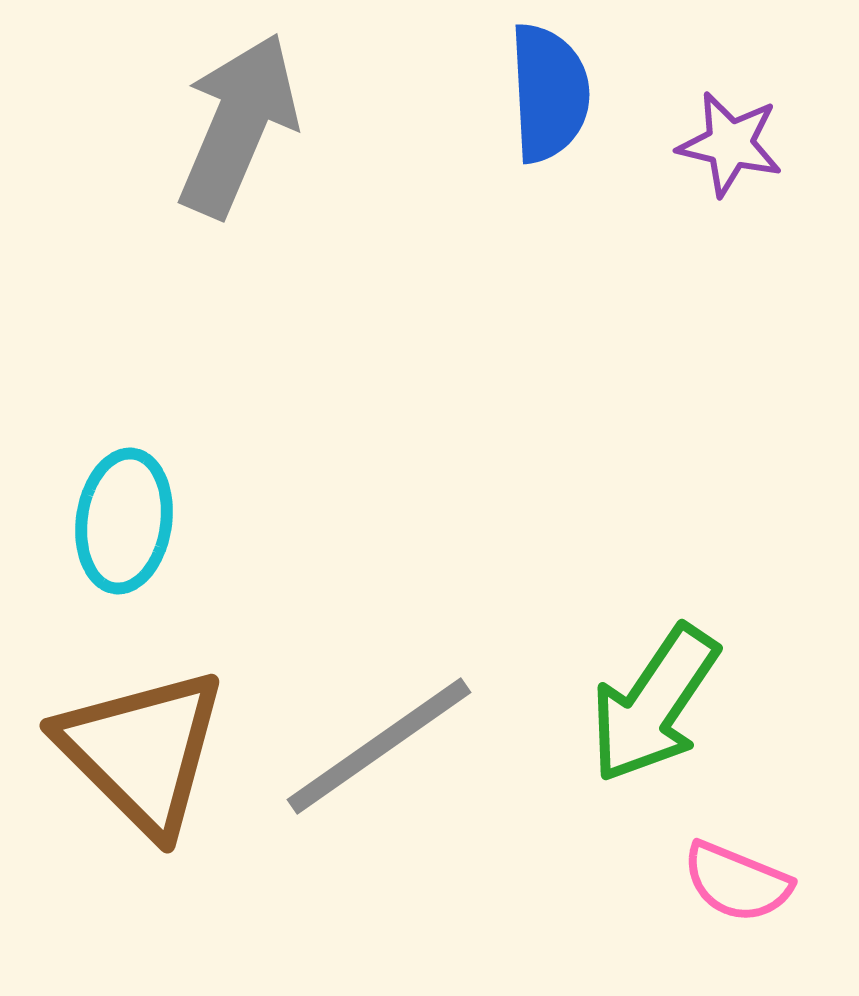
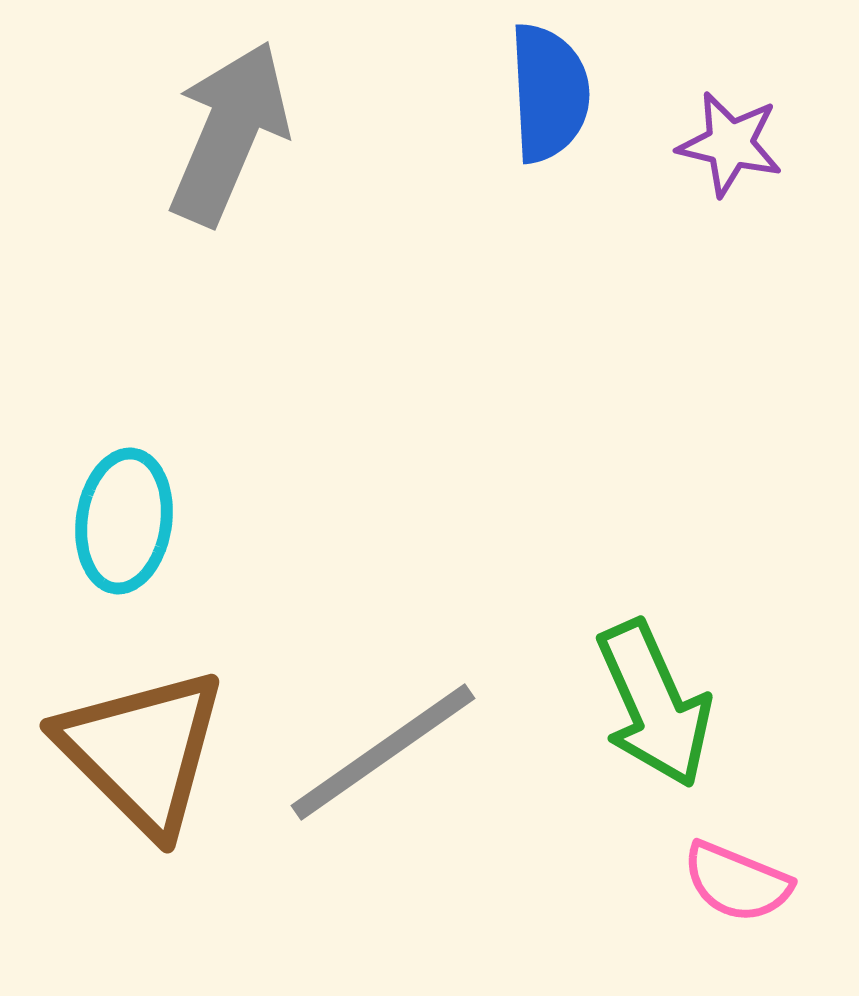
gray arrow: moved 9 px left, 8 px down
green arrow: rotated 58 degrees counterclockwise
gray line: moved 4 px right, 6 px down
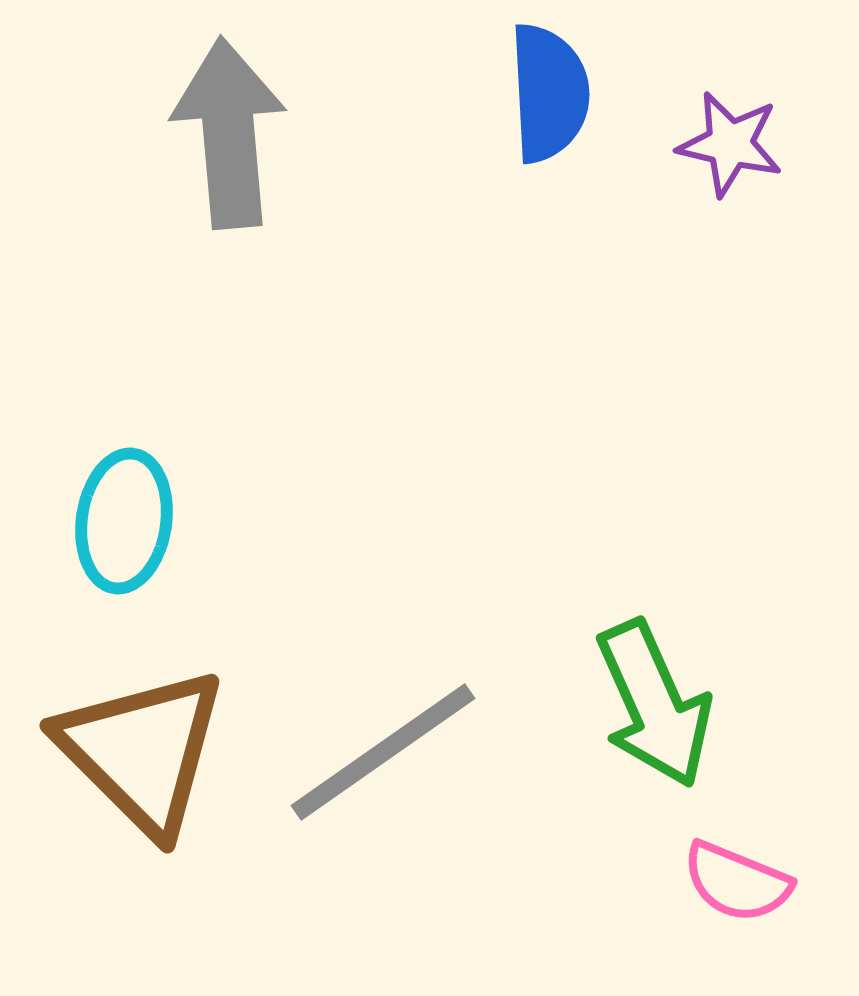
gray arrow: rotated 28 degrees counterclockwise
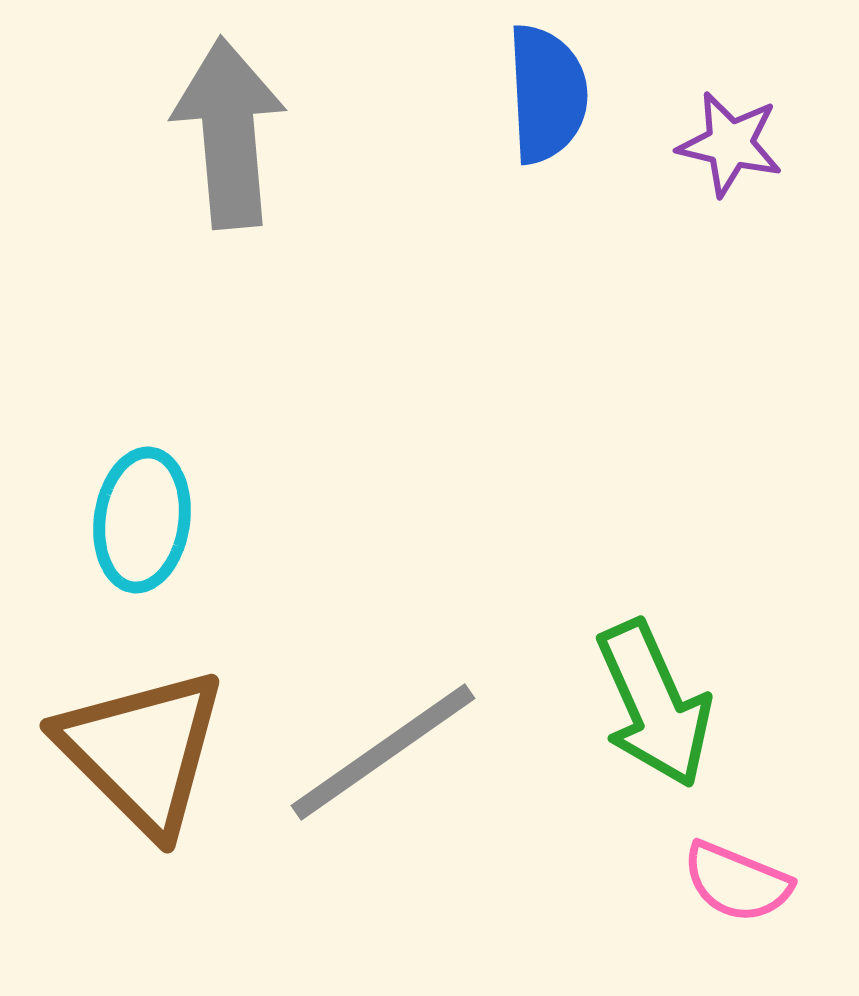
blue semicircle: moved 2 px left, 1 px down
cyan ellipse: moved 18 px right, 1 px up
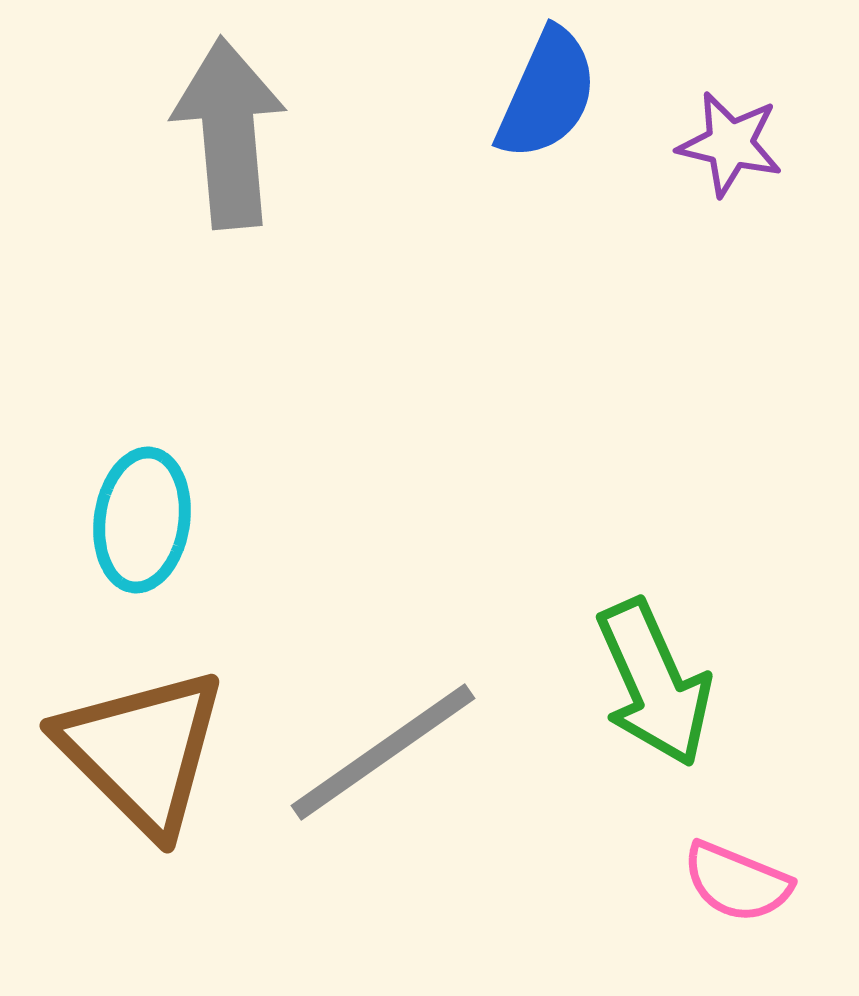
blue semicircle: rotated 27 degrees clockwise
green arrow: moved 21 px up
